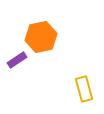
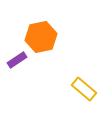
yellow rectangle: rotated 35 degrees counterclockwise
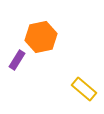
purple rectangle: rotated 24 degrees counterclockwise
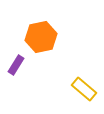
purple rectangle: moved 1 px left, 5 px down
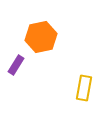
yellow rectangle: moved 1 px up; rotated 60 degrees clockwise
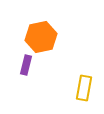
purple rectangle: moved 10 px right; rotated 18 degrees counterclockwise
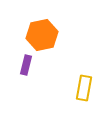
orange hexagon: moved 1 px right, 2 px up
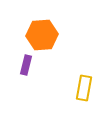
orange hexagon: rotated 8 degrees clockwise
